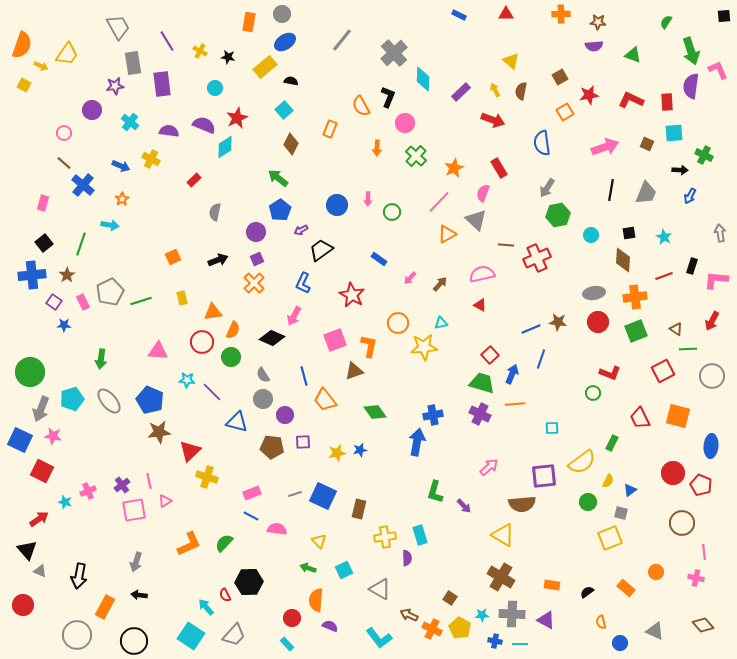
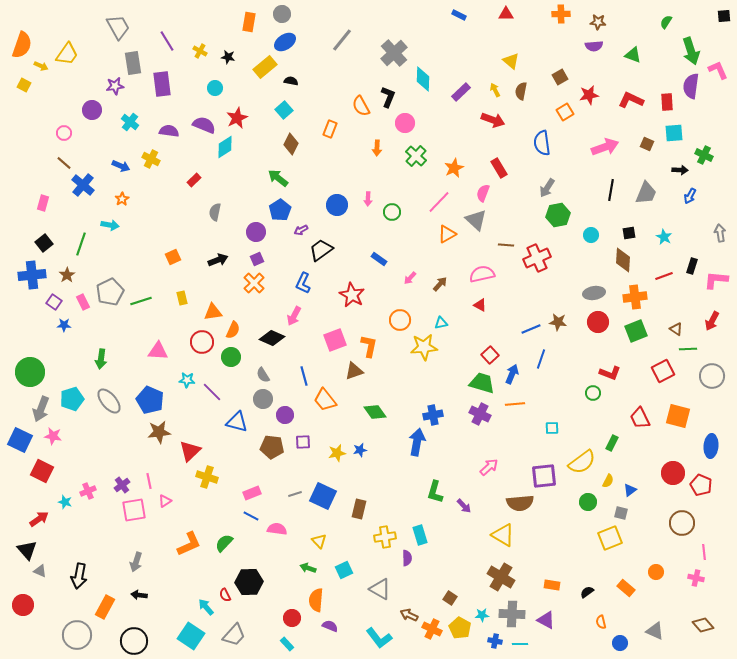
orange circle at (398, 323): moved 2 px right, 3 px up
brown semicircle at (522, 504): moved 2 px left, 1 px up
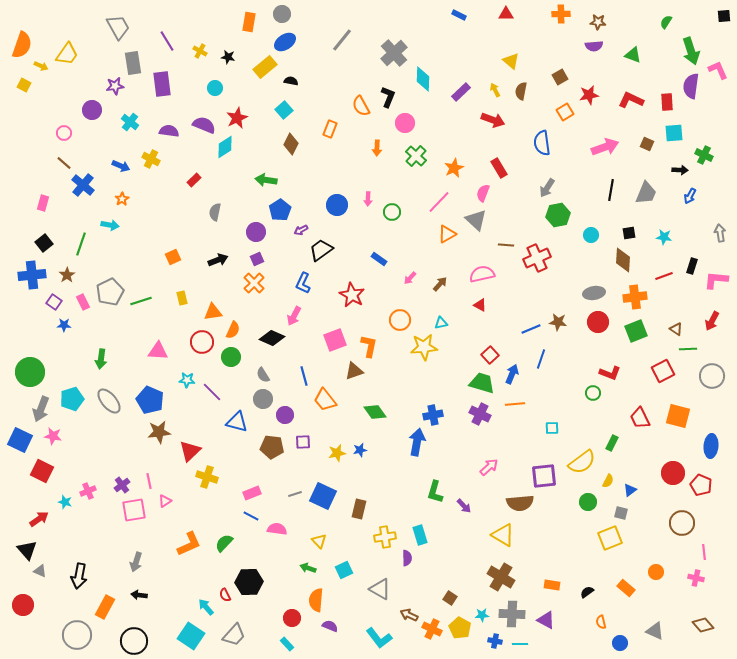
green arrow at (278, 178): moved 12 px left, 2 px down; rotated 30 degrees counterclockwise
cyan star at (664, 237): rotated 21 degrees counterclockwise
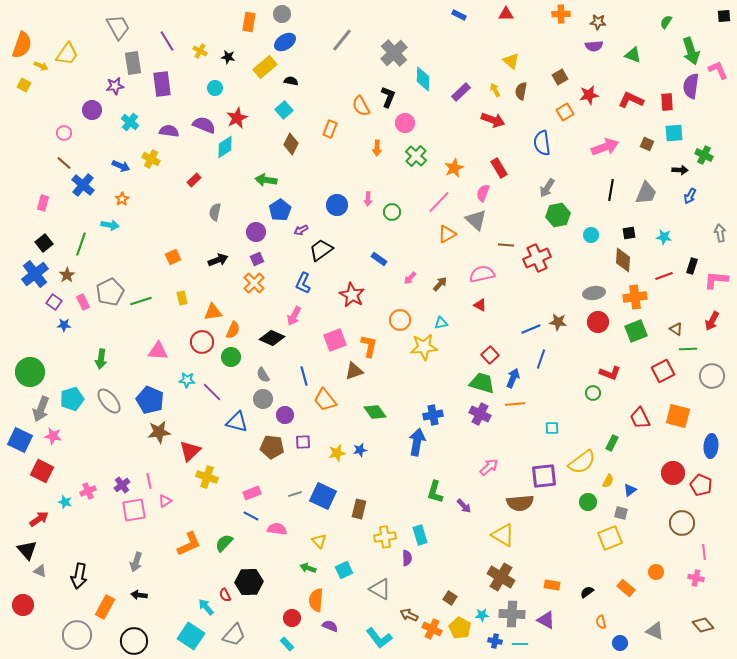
blue cross at (32, 275): moved 3 px right, 1 px up; rotated 32 degrees counterclockwise
blue arrow at (512, 374): moved 1 px right, 4 px down
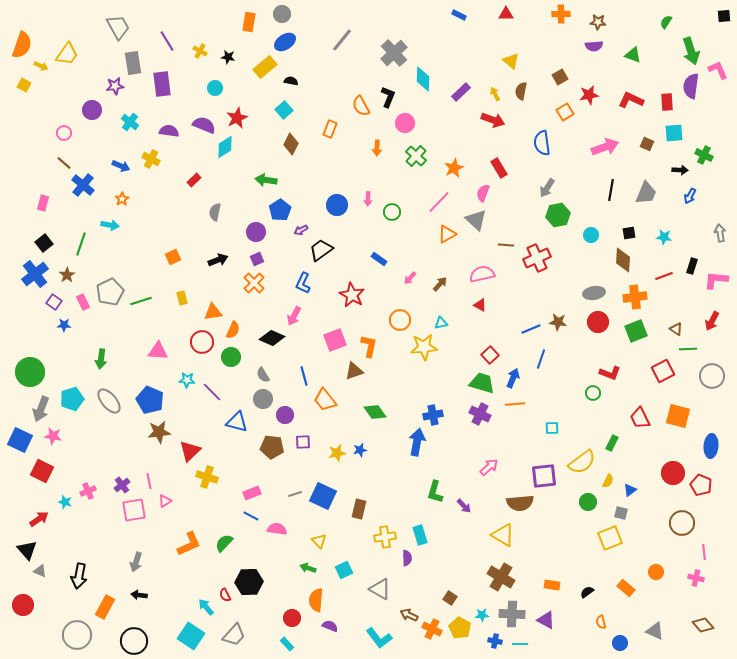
yellow arrow at (495, 90): moved 4 px down
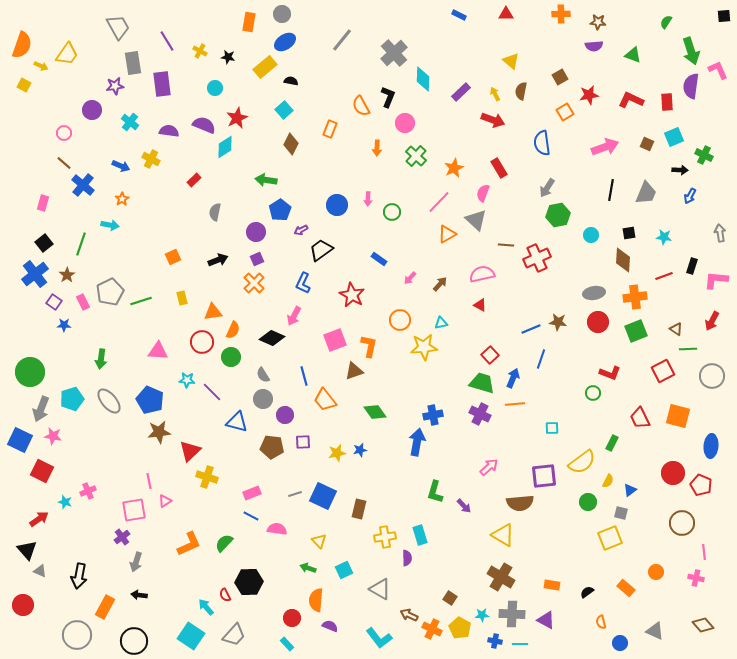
cyan square at (674, 133): moved 4 px down; rotated 18 degrees counterclockwise
purple cross at (122, 485): moved 52 px down
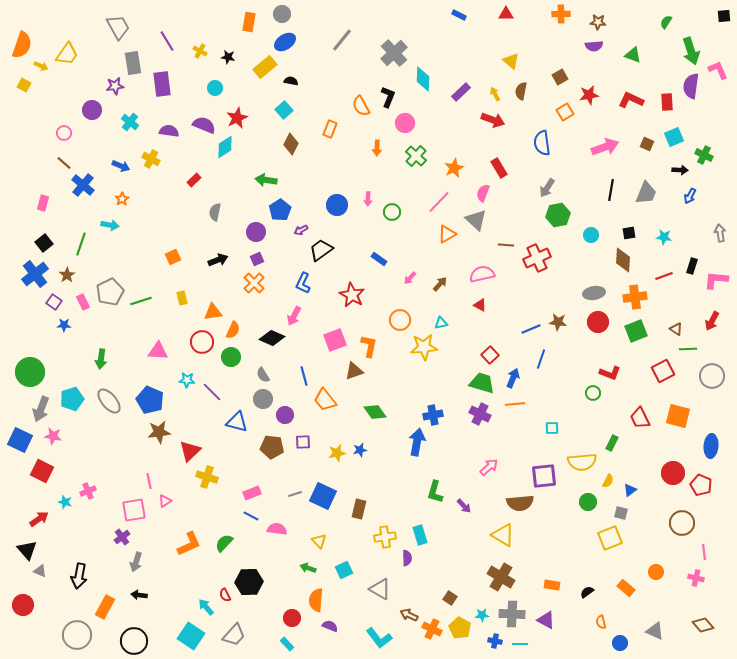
yellow semicircle at (582, 462): rotated 32 degrees clockwise
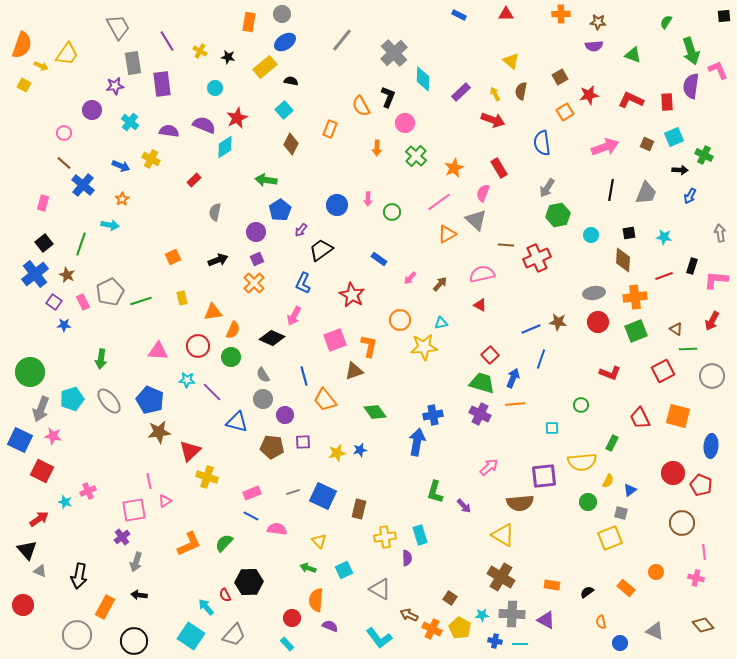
pink line at (439, 202): rotated 10 degrees clockwise
purple arrow at (301, 230): rotated 24 degrees counterclockwise
brown star at (67, 275): rotated 14 degrees counterclockwise
red circle at (202, 342): moved 4 px left, 4 px down
green circle at (593, 393): moved 12 px left, 12 px down
gray line at (295, 494): moved 2 px left, 2 px up
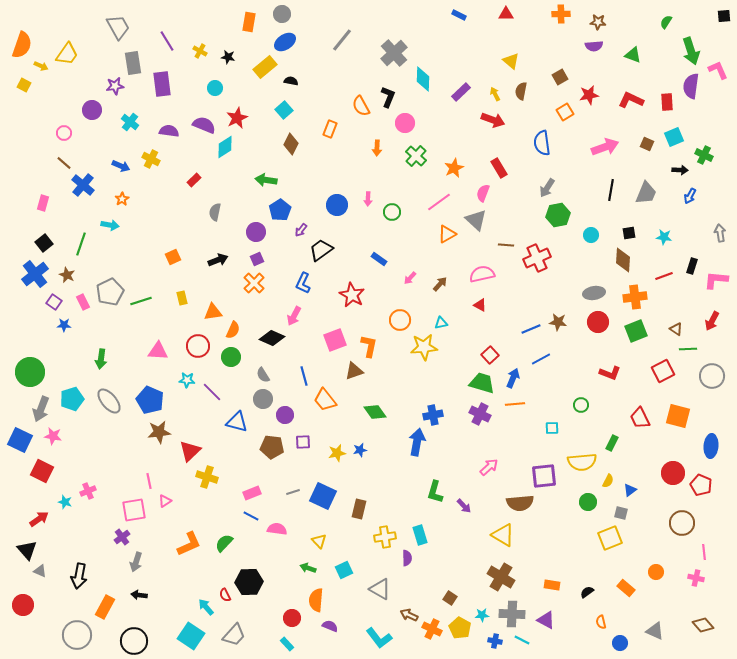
blue line at (541, 359): rotated 42 degrees clockwise
cyan line at (520, 644): moved 2 px right, 4 px up; rotated 28 degrees clockwise
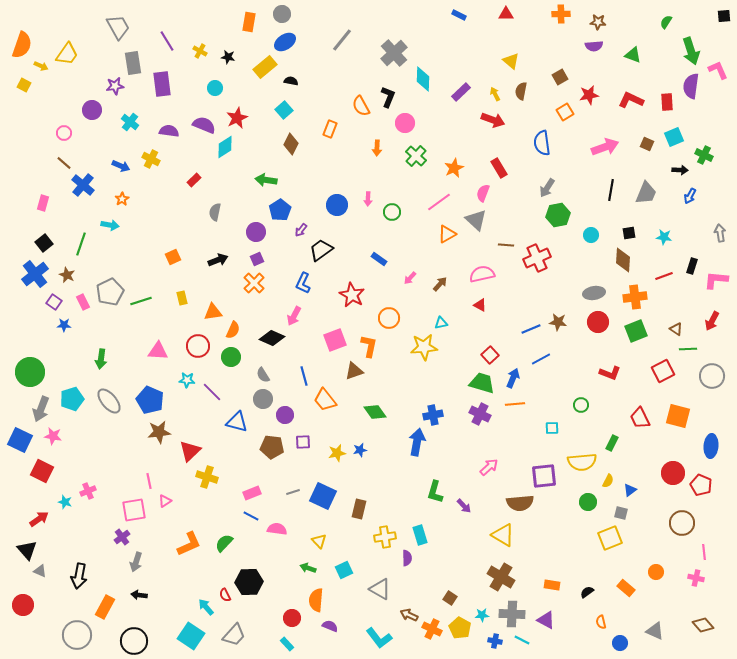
orange circle at (400, 320): moved 11 px left, 2 px up
